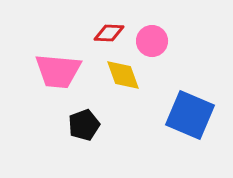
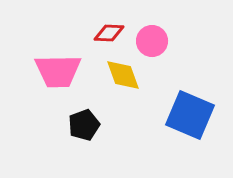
pink trapezoid: rotated 6 degrees counterclockwise
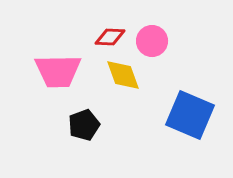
red diamond: moved 1 px right, 4 px down
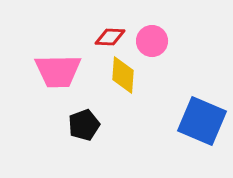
yellow diamond: rotated 24 degrees clockwise
blue square: moved 12 px right, 6 px down
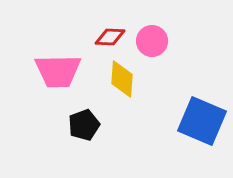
yellow diamond: moved 1 px left, 4 px down
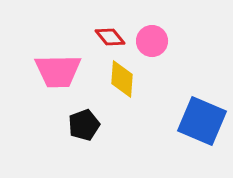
red diamond: rotated 48 degrees clockwise
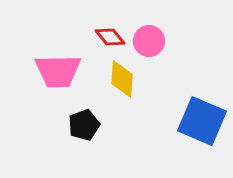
pink circle: moved 3 px left
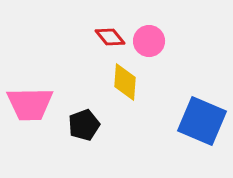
pink trapezoid: moved 28 px left, 33 px down
yellow diamond: moved 3 px right, 3 px down
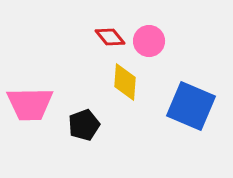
blue square: moved 11 px left, 15 px up
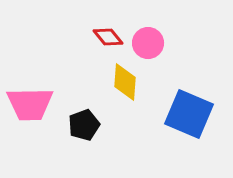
red diamond: moved 2 px left
pink circle: moved 1 px left, 2 px down
blue square: moved 2 px left, 8 px down
